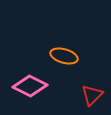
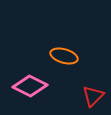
red triangle: moved 1 px right, 1 px down
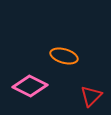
red triangle: moved 2 px left
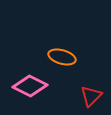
orange ellipse: moved 2 px left, 1 px down
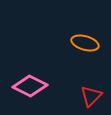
orange ellipse: moved 23 px right, 14 px up
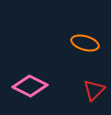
red triangle: moved 3 px right, 6 px up
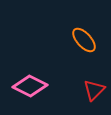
orange ellipse: moved 1 px left, 3 px up; rotated 32 degrees clockwise
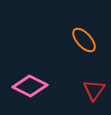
red triangle: rotated 10 degrees counterclockwise
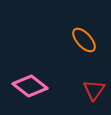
pink diamond: rotated 12 degrees clockwise
